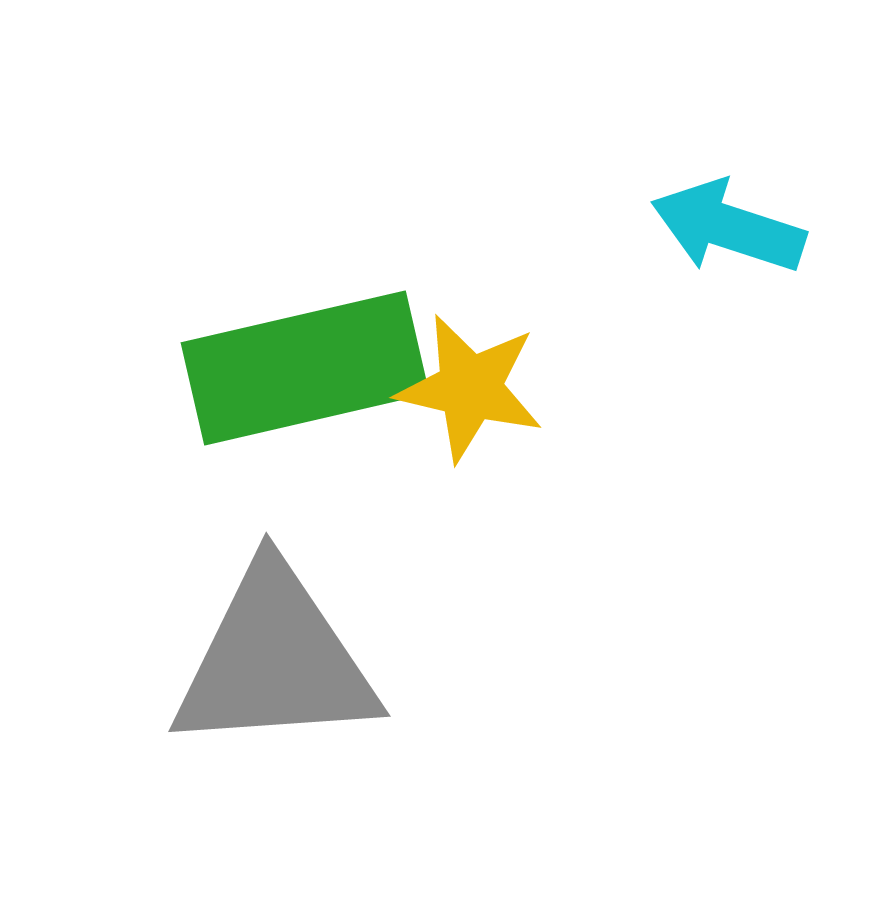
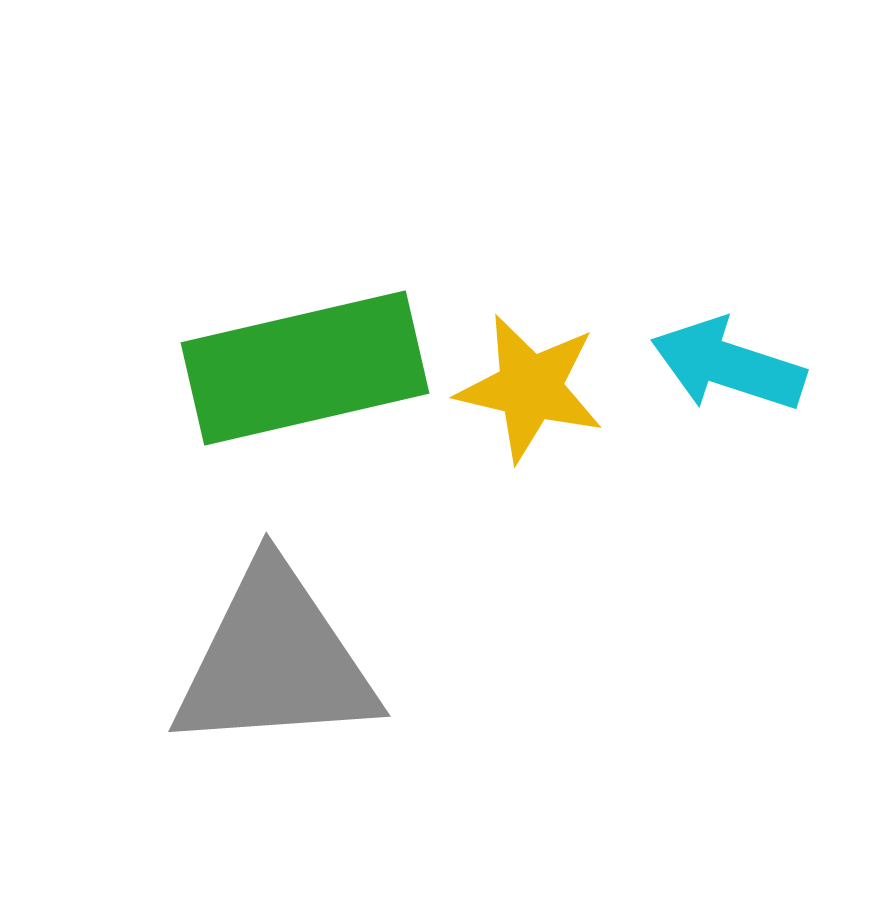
cyan arrow: moved 138 px down
yellow star: moved 60 px right
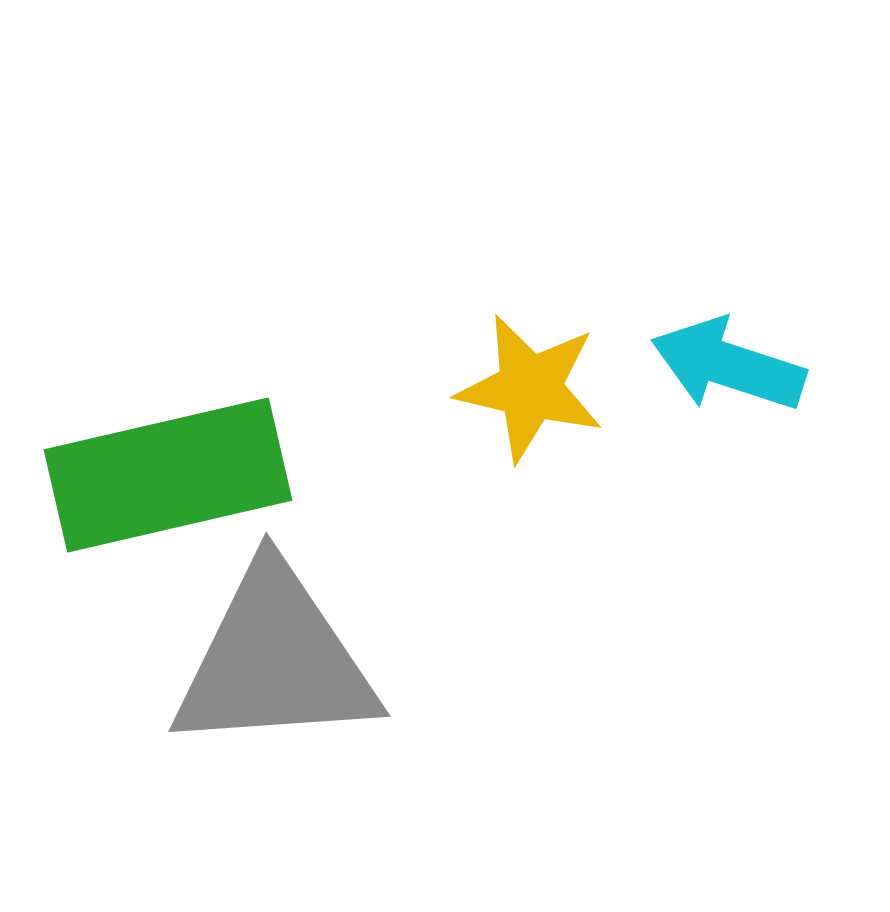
green rectangle: moved 137 px left, 107 px down
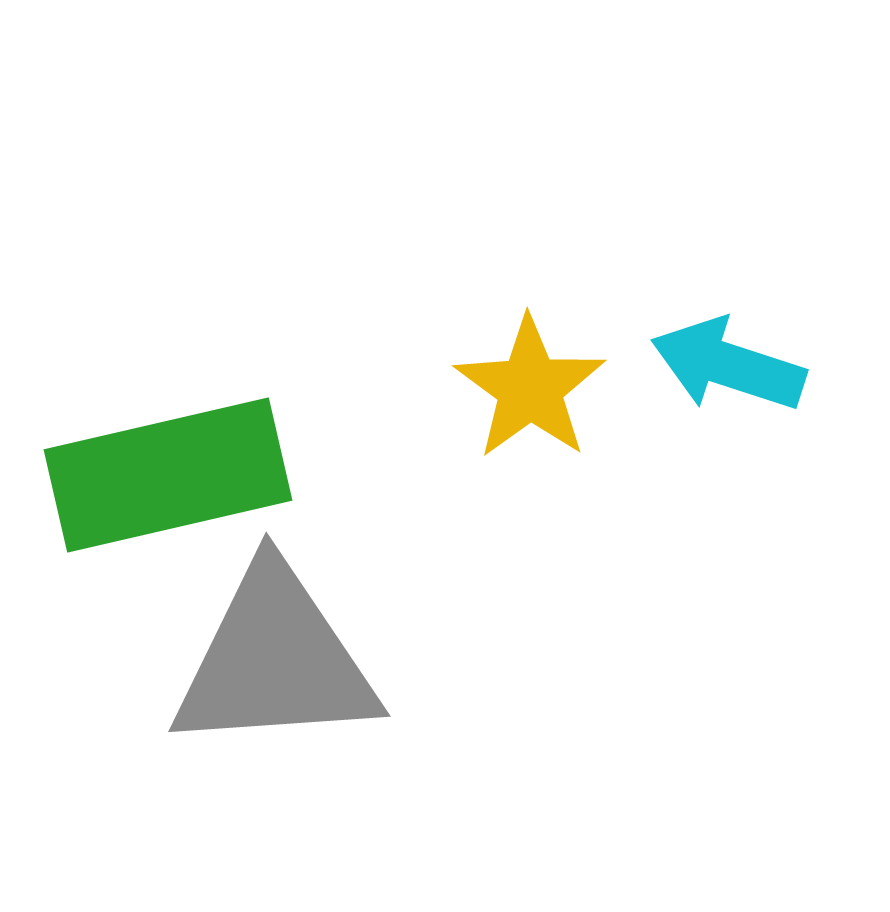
yellow star: rotated 23 degrees clockwise
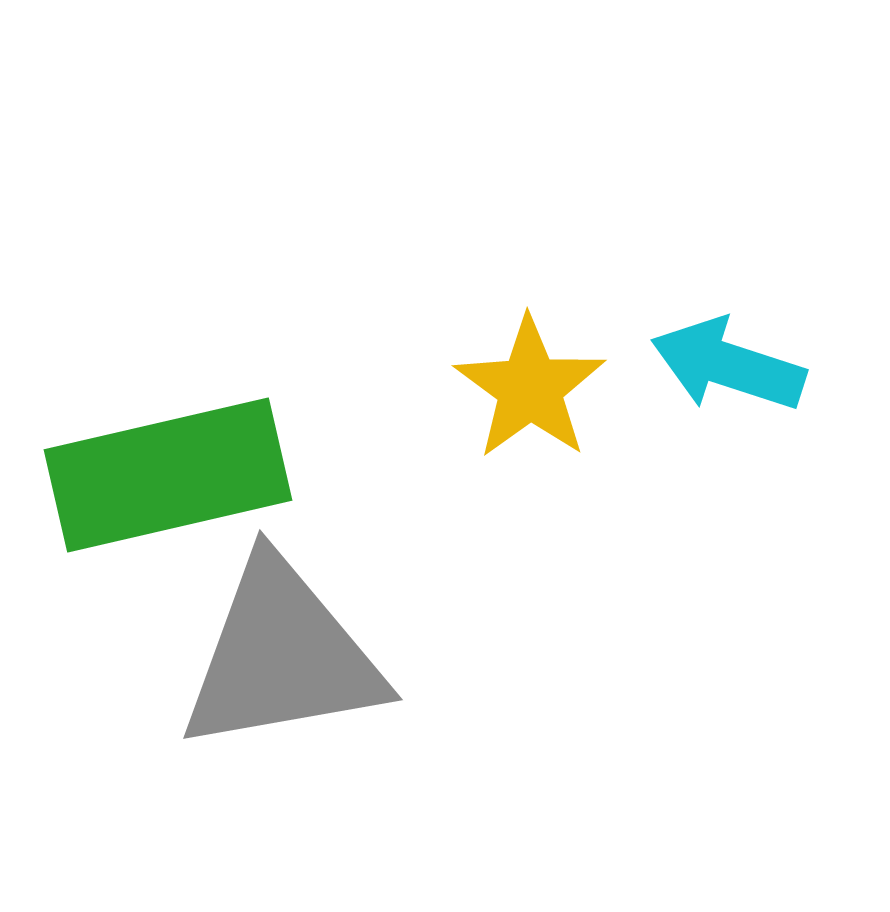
gray triangle: moved 7 px right, 4 px up; rotated 6 degrees counterclockwise
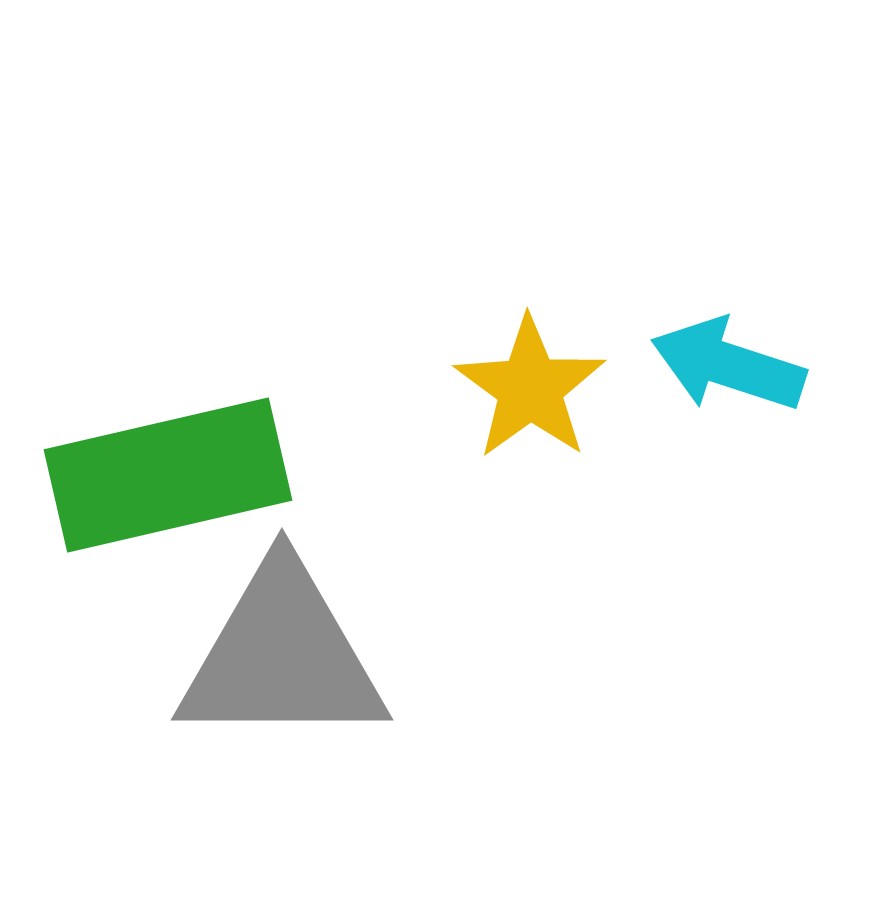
gray triangle: rotated 10 degrees clockwise
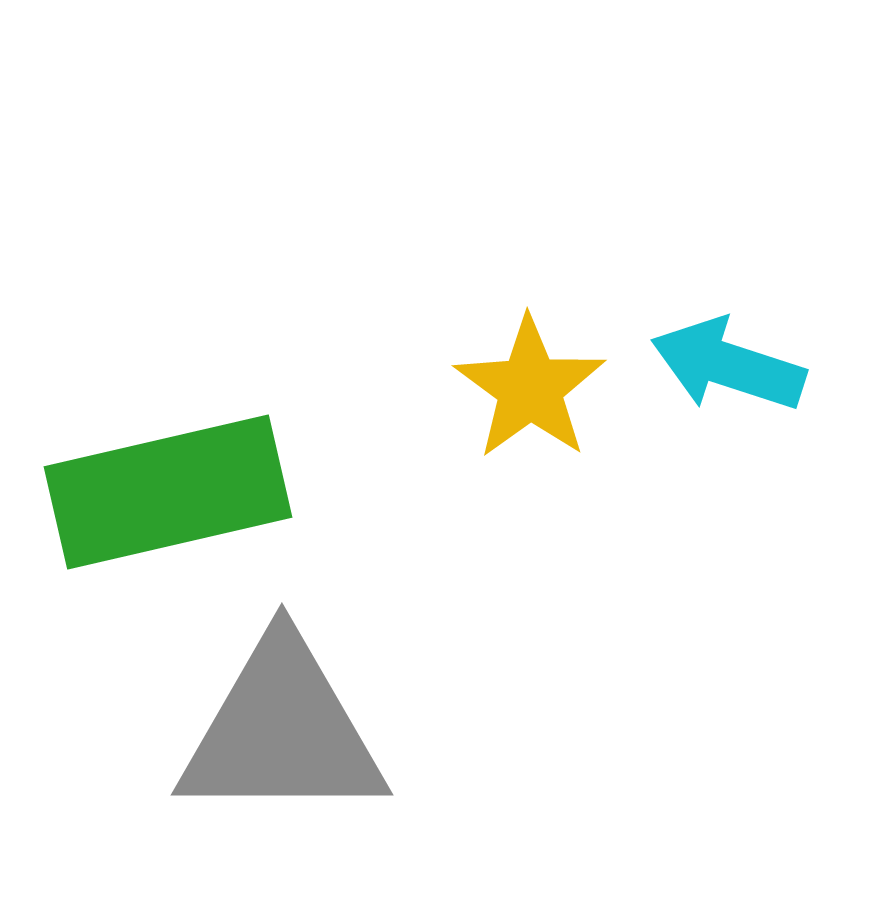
green rectangle: moved 17 px down
gray triangle: moved 75 px down
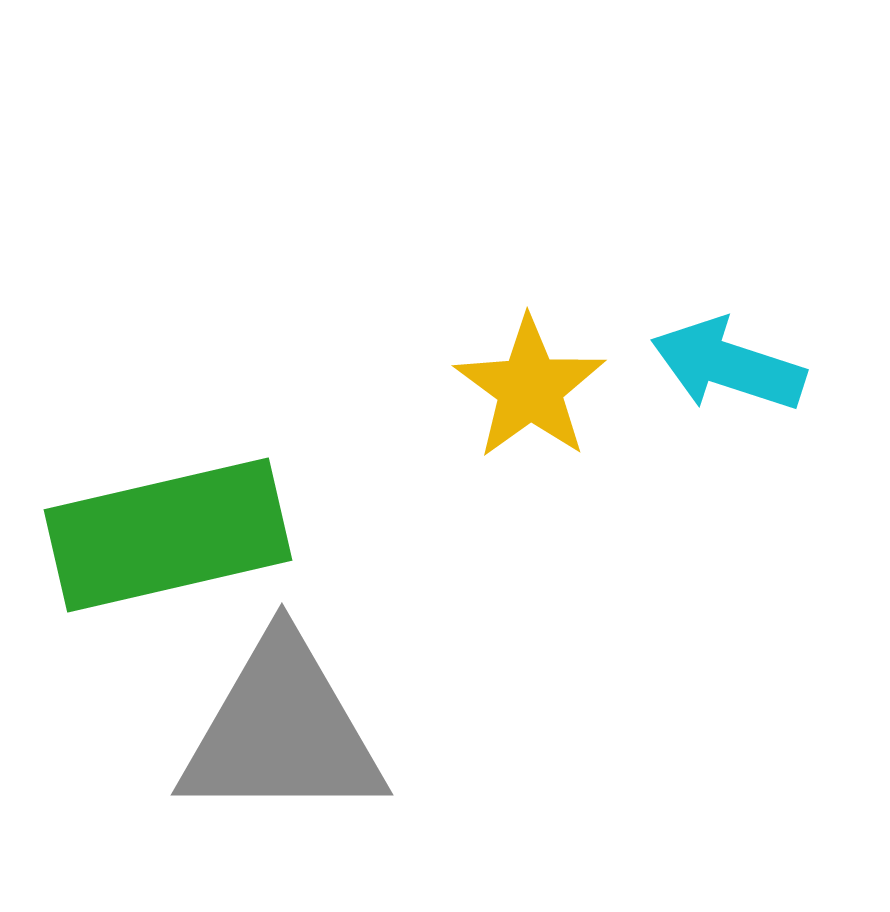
green rectangle: moved 43 px down
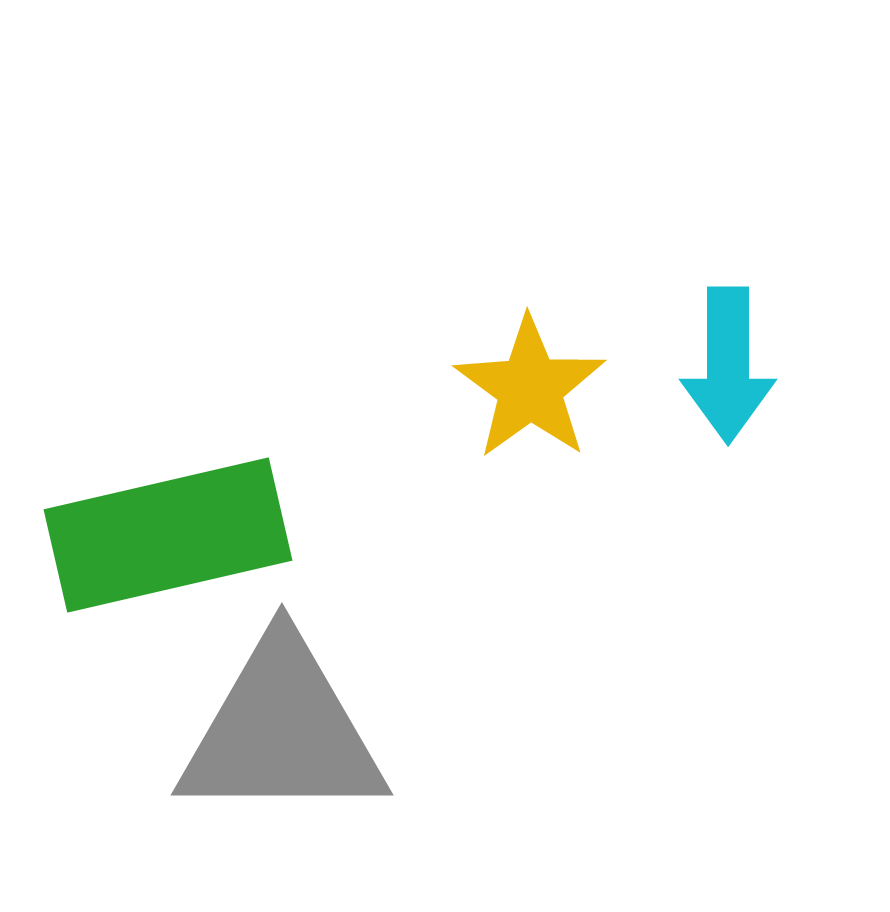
cyan arrow: rotated 108 degrees counterclockwise
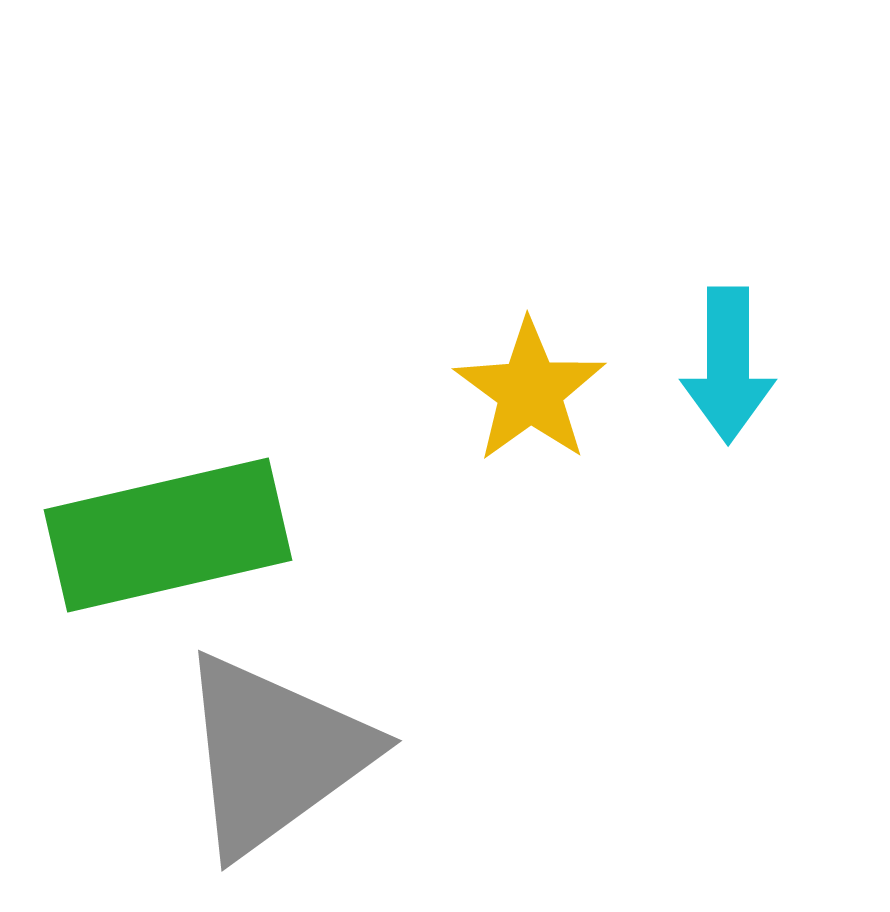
yellow star: moved 3 px down
gray triangle: moved 8 px left, 23 px down; rotated 36 degrees counterclockwise
